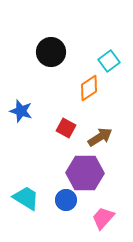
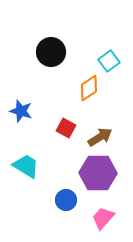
purple hexagon: moved 13 px right
cyan trapezoid: moved 32 px up
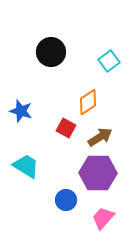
orange diamond: moved 1 px left, 14 px down
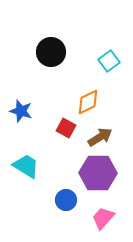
orange diamond: rotated 8 degrees clockwise
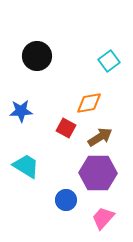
black circle: moved 14 px left, 4 px down
orange diamond: moved 1 px right, 1 px down; rotated 16 degrees clockwise
blue star: rotated 20 degrees counterclockwise
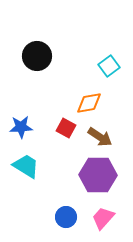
cyan square: moved 5 px down
blue star: moved 16 px down
brown arrow: rotated 65 degrees clockwise
purple hexagon: moved 2 px down
blue circle: moved 17 px down
